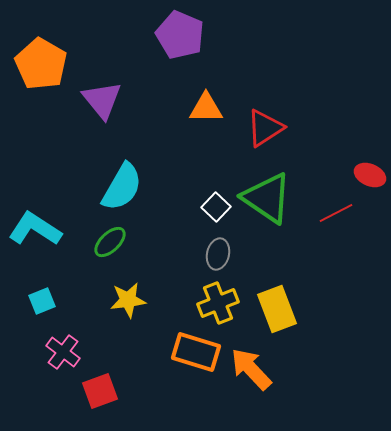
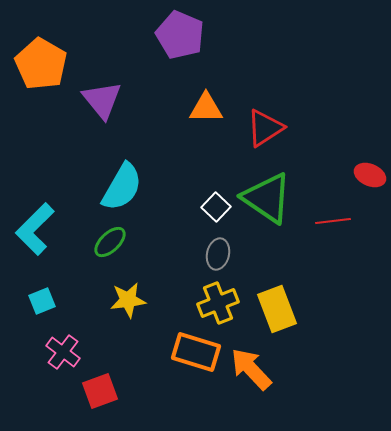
red line: moved 3 px left, 8 px down; rotated 20 degrees clockwise
cyan L-shape: rotated 78 degrees counterclockwise
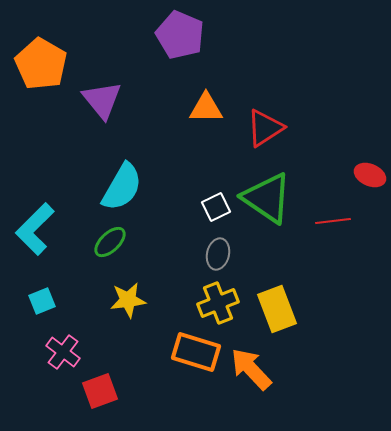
white square: rotated 20 degrees clockwise
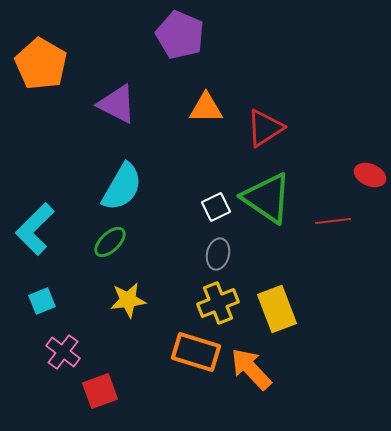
purple triangle: moved 15 px right, 4 px down; rotated 24 degrees counterclockwise
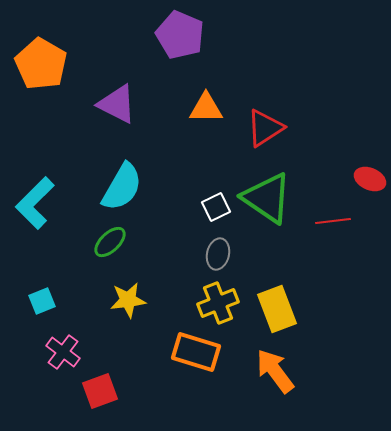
red ellipse: moved 4 px down
cyan L-shape: moved 26 px up
orange arrow: moved 24 px right, 2 px down; rotated 6 degrees clockwise
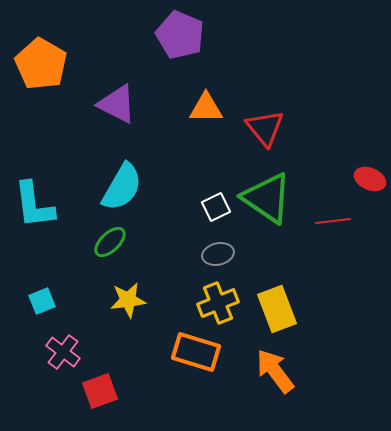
red triangle: rotated 36 degrees counterclockwise
cyan L-shape: moved 1 px left, 2 px down; rotated 52 degrees counterclockwise
gray ellipse: rotated 64 degrees clockwise
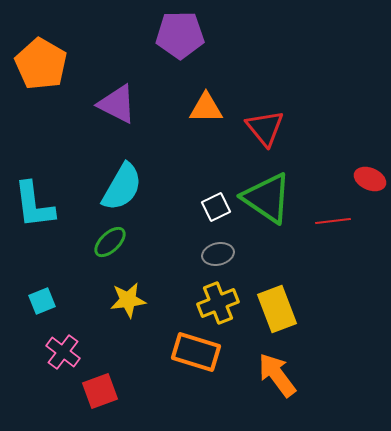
purple pentagon: rotated 24 degrees counterclockwise
orange arrow: moved 2 px right, 4 px down
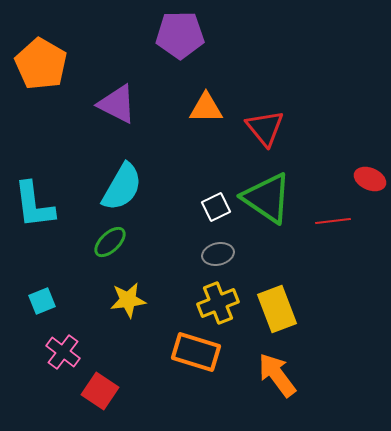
red square: rotated 36 degrees counterclockwise
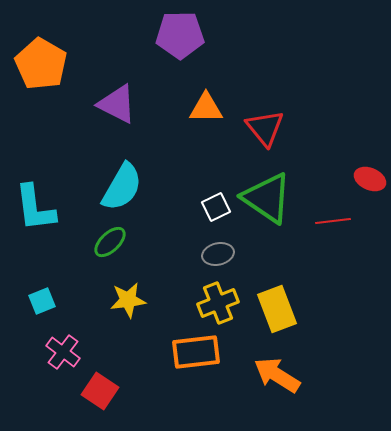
cyan L-shape: moved 1 px right, 3 px down
orange rectangle: rotated 24 degrees counterclockwise
orange arrow: rotated 21 degrees counterclockwise
